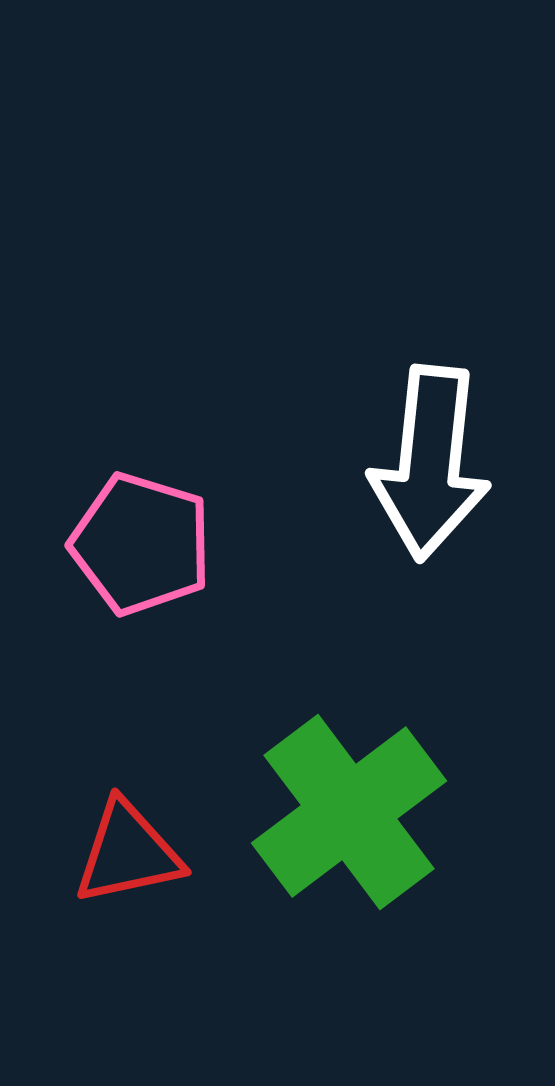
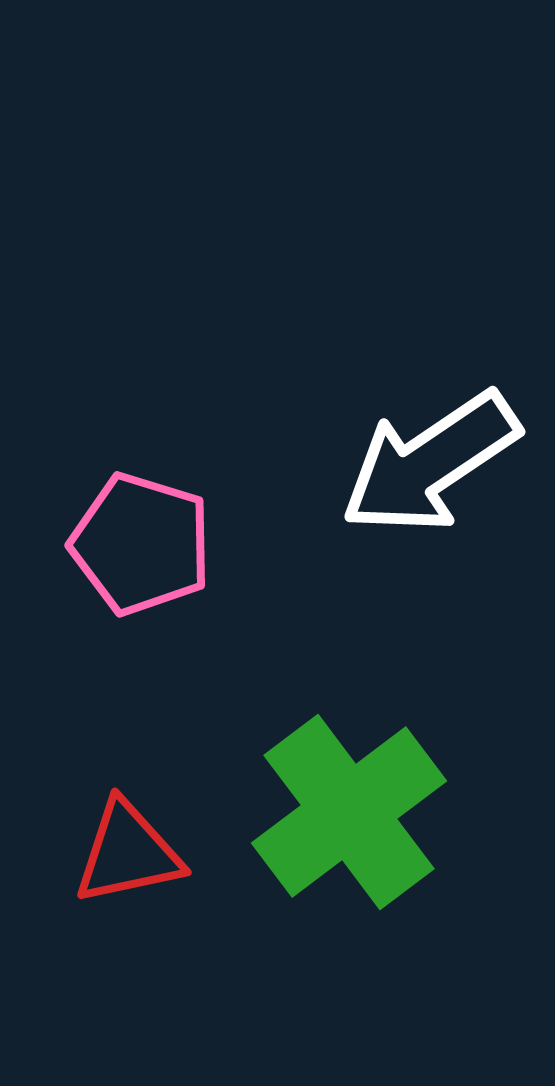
white arrow: rotated 50 degrees clockwise
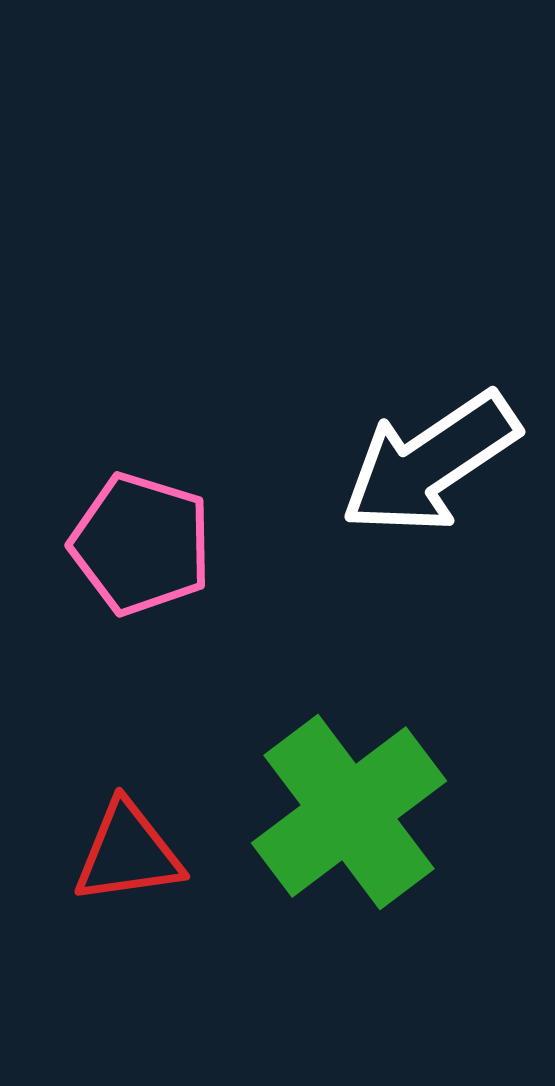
red triangle: rotated 4 degrees clockwise
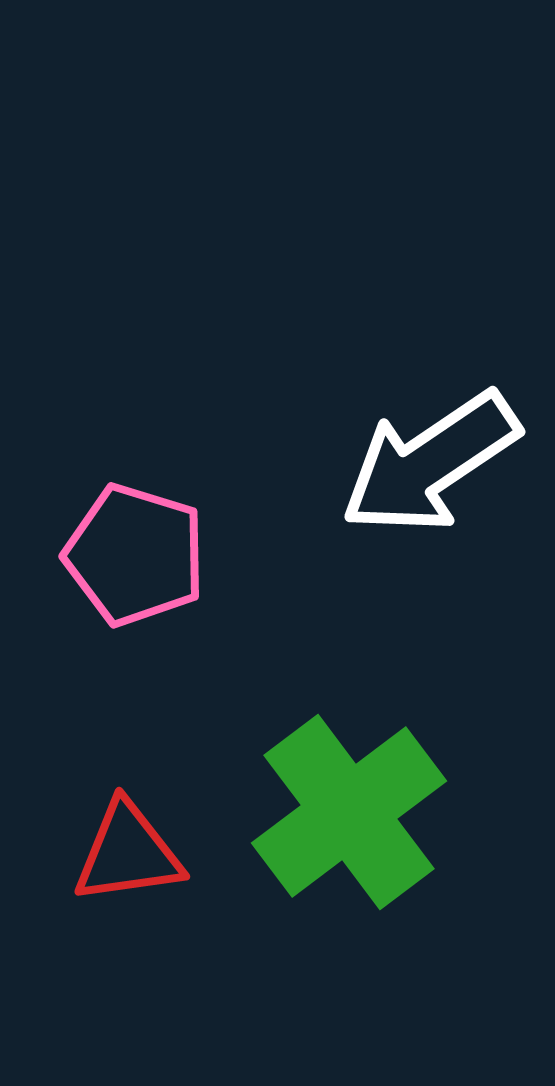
pink pentagon: moved 6 px left, 11 px down
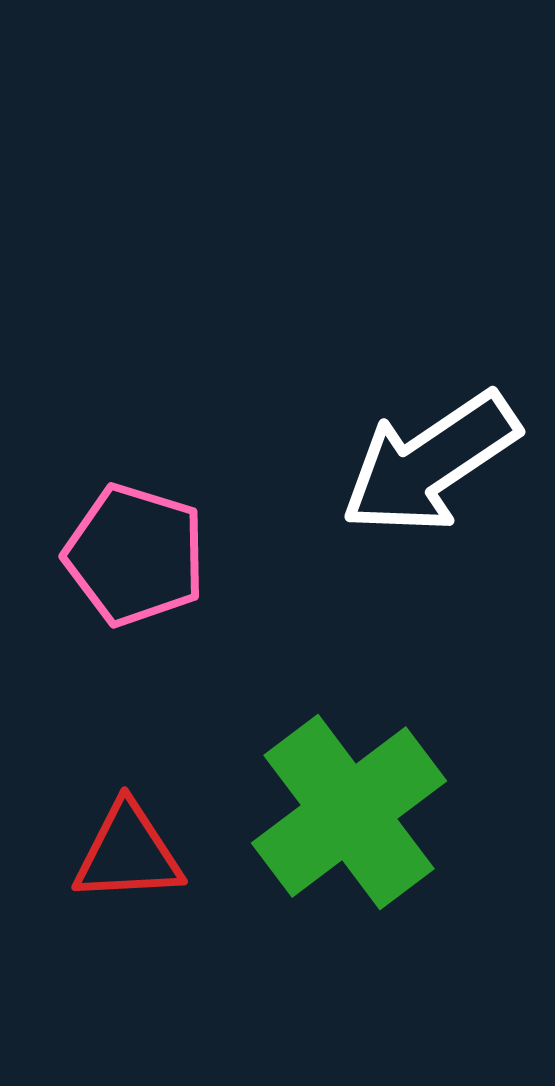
red triangle: rotated 5 degrees clockwise
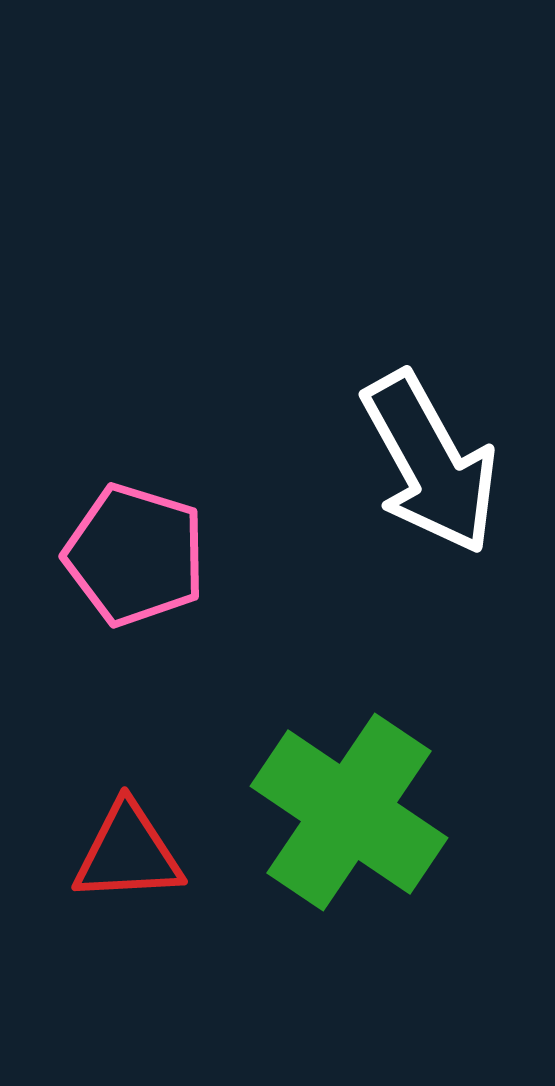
white arrow: rotated 85 degrees counterclockwise
green cross: rotated 19 degrees counterclockwise
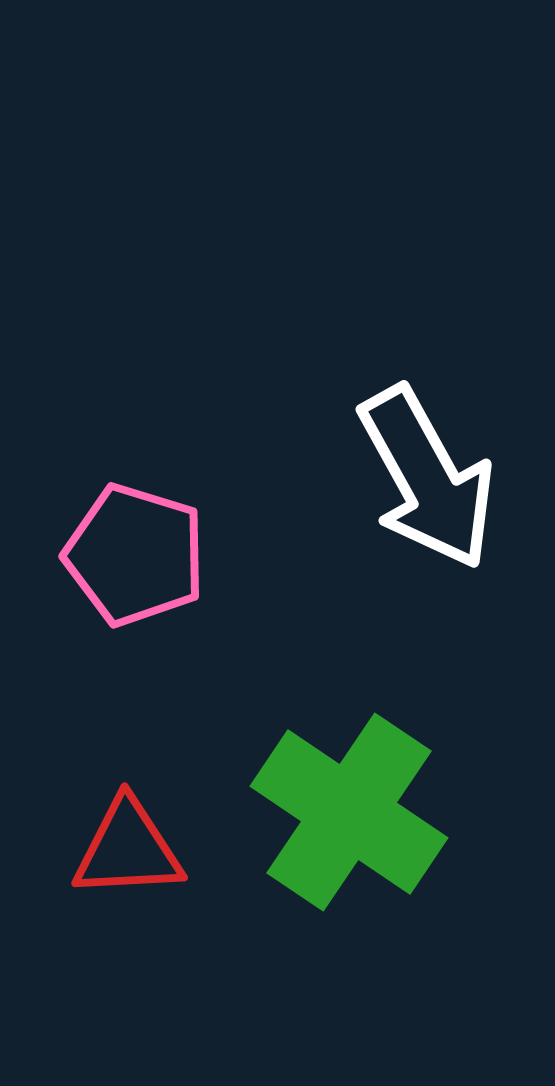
white arrow: moved 3 px left, 15 px down
red triangle: moved 4 px up
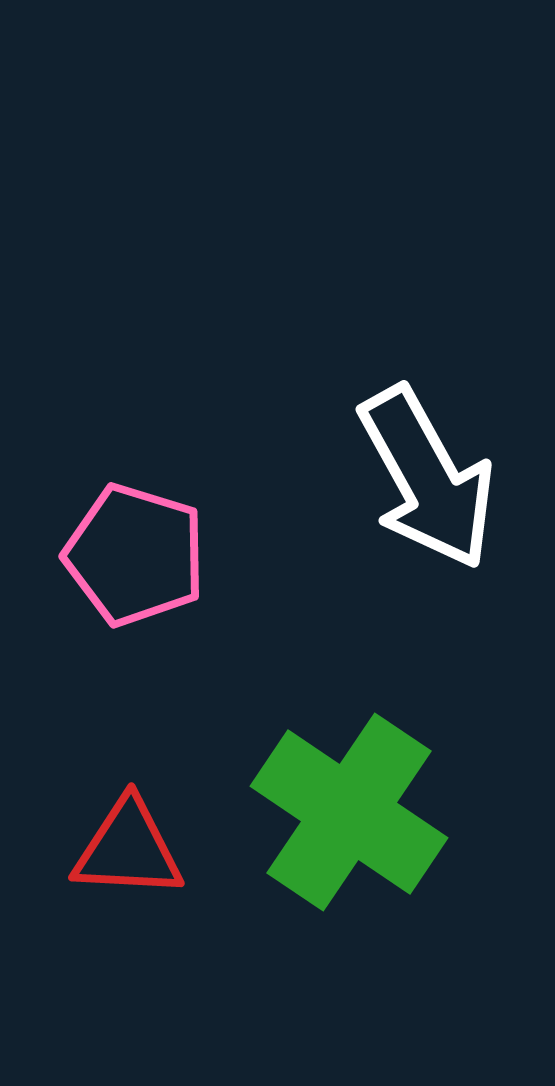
red triangle: rotated 6 degrees clockwise
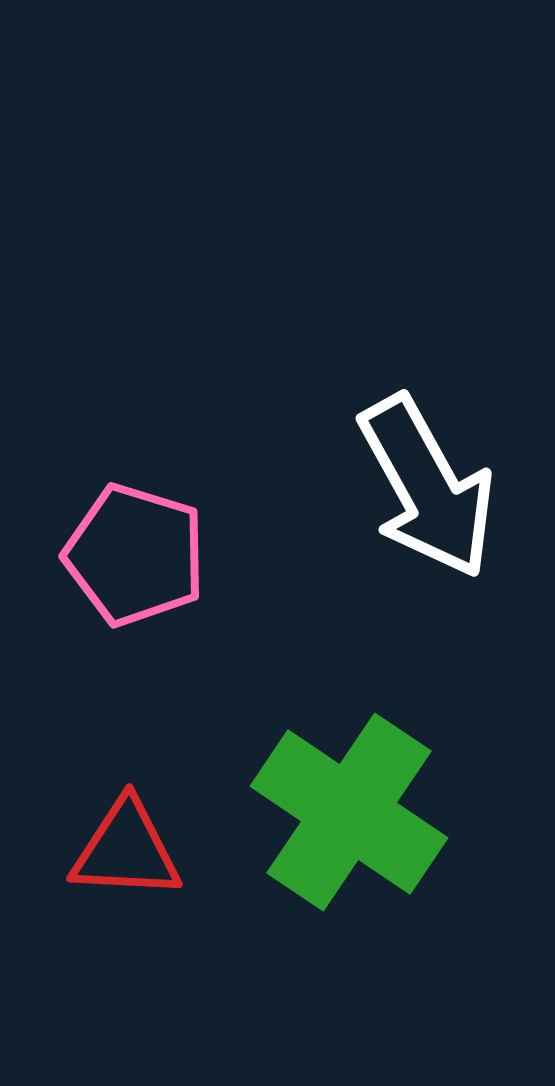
white arrow: moved 9 px down
red triangle: moved 2 px left, 1 px down
